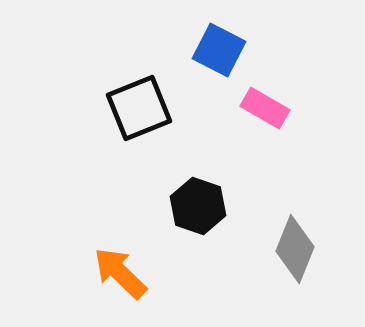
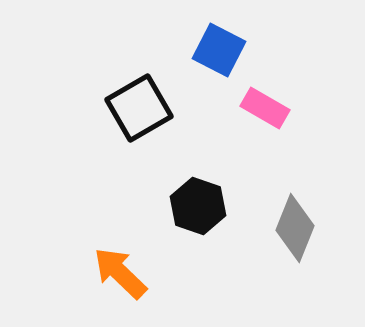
black square: rotated 8 degrees counterclockwise
gray diamond: moved 21 px up
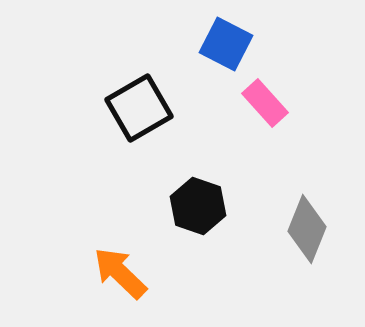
blue square: moved 7 px right, 6 px up
pink rectangle: moved 5 px up; rotated 18 degrees clockwise
gray diamond: moved 12 px right, 1 px down
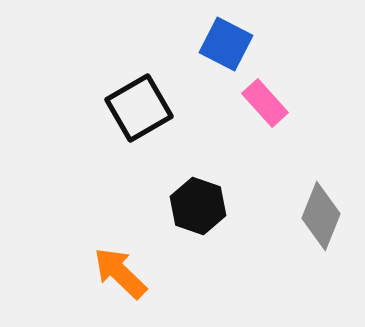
gray diamond: moved 14 px right, 13 px up
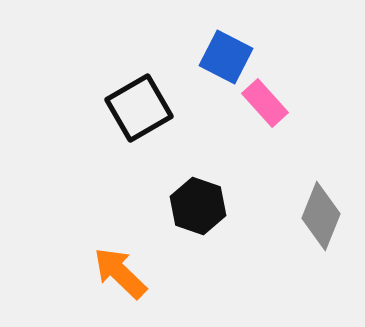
blue square: moved 13 px down
